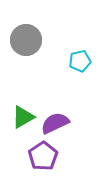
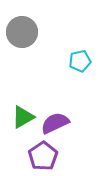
gray circle: moved 4 px left, 8 px up
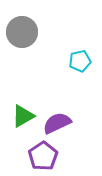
green triangle: moved 1 px up
purple semicircle: moved 2 px right
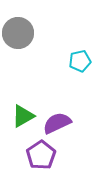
gray circle: moved 4 px left, 1 px down
purple pentagon: moved 2 px left, 1 px up
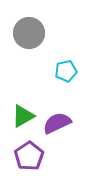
gray circle: moved 11 px right
cyan pentagon: moved 14 px left, 10 px down
purple pentagon: moved 12 px left, 1 px down
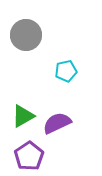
gray circle: moved 3 px left, 2 px down
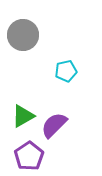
gray circle: moved 3 px left
purple semicircle: moved 3 px left, 2 px down; rotated 20 degrees counterclockwise
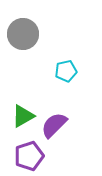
gray circle: moved 1 px up
purple pentagon: rotated 16 degrees clockwise
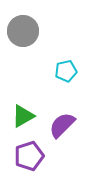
gray circle: moved 3 px up
purple semicircle: moved 8 px right
